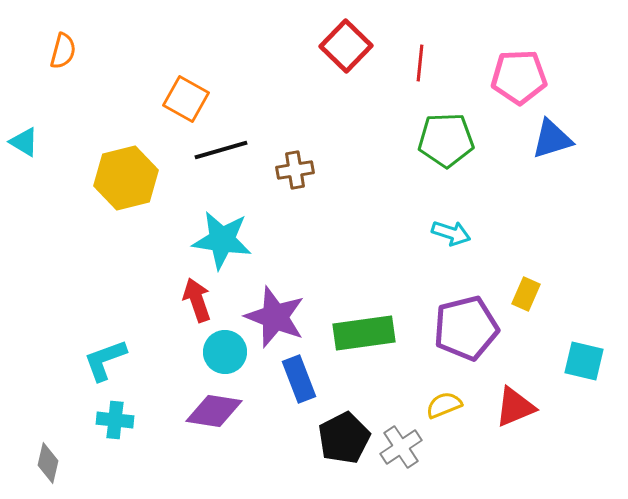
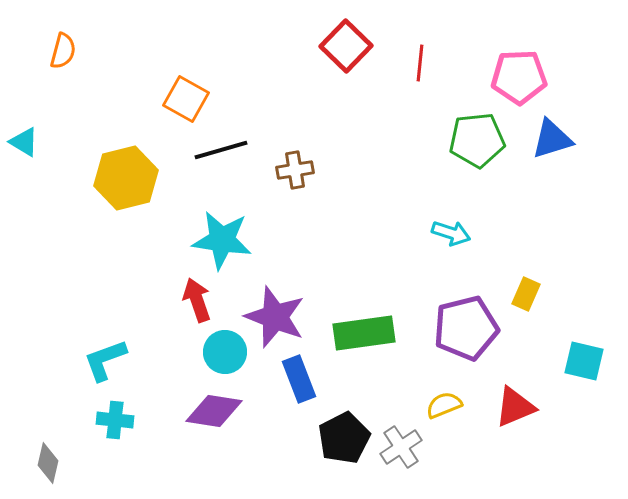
green pentagon: moved 31 px right; rotated 4 degrees counterclockwise
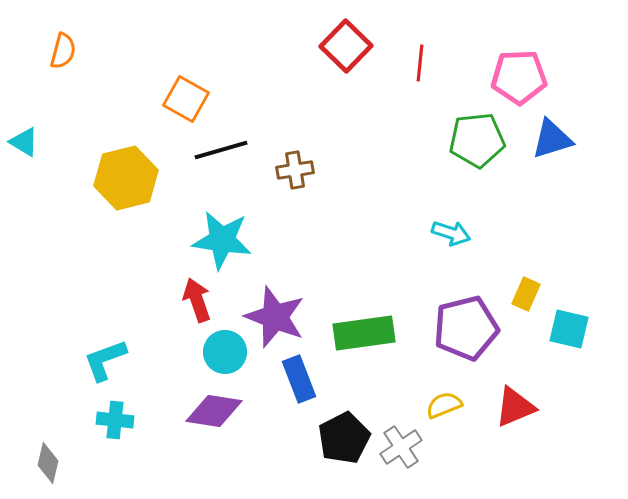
cyan square: moved 15 px left, 32 px up
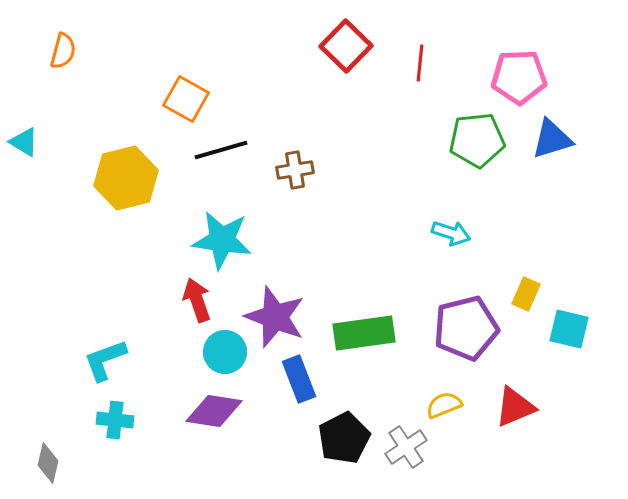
gray cross: moved 5 px right
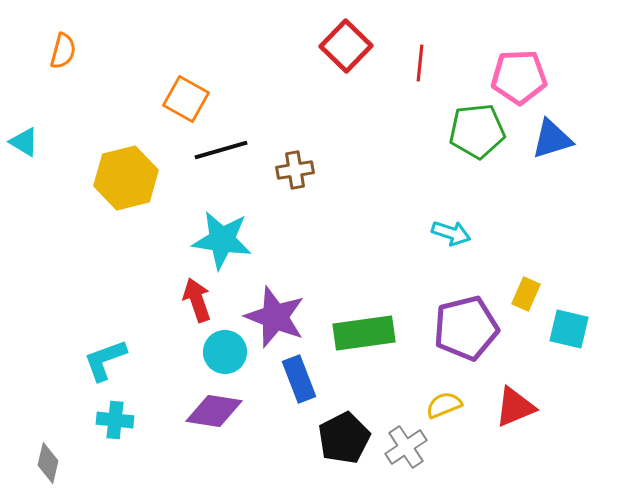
green pentagon: moved 9 px up
